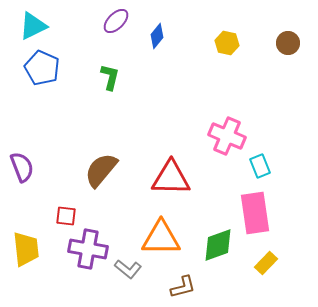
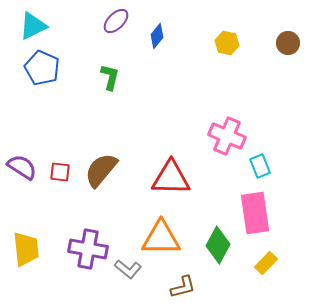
purple semicircle: rotated 36 degrees counterclockwise
red square: moved 6 px left, 44 px up
green diamond: rotated 42 degrees counterclockwise
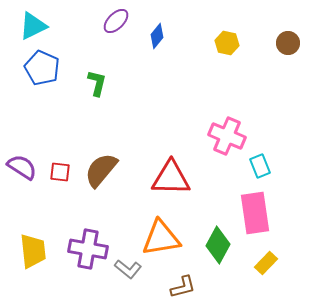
green L-shape: moved 13 px left, 6 px down
orange triangle: rotated 9 degrees counterclockwise
yellow trapezoid: moved 7 px right, 2 px down
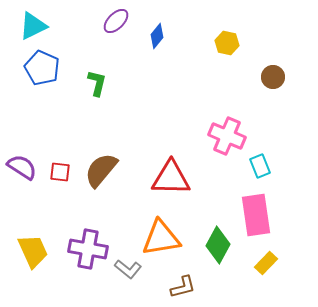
brown circle: moved 15 px left, 34 px down
pink rectangle: moved 1 px right, 2 px down
yellow trapezoid: rotated 18 degrees counterclockwise
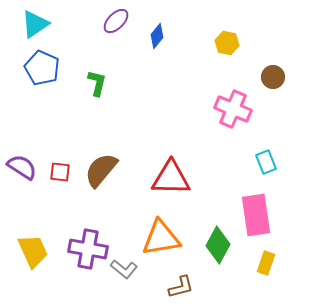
cyan triangle: moved 2 px right, 2 px up; rotated 8 degrees counterclockwise
pink cross: moved 6 px right, 27 px up
cyan rectangle: moved 6 px right, 4 px up
yellow rectangle: rotated 25 degrees counterclockwise
gray L-shape: moved 4 px left
brown L-shape: moved 2 px left
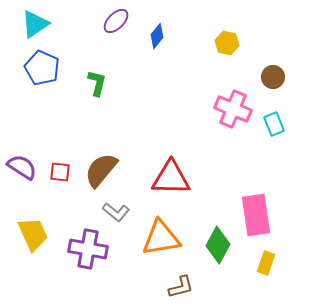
cyan rectangle: moved 8 px right, 38 px up
yellow trapezoid: moved 17 px up
gray L-shape: moved 8 px left, 57 px up
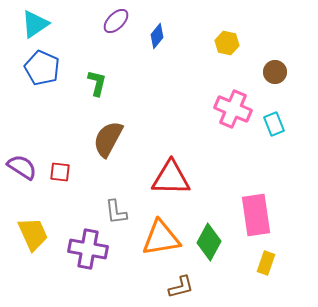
brown circle: moved 2 px right, 5 px up
brown semicircle: moved 7 px right, 31 px up; rotated 12 degrees counterclockwise
gray L-shape: rotated 44 degrees clockwise
green diamond: moved 9 px left, 3 px up
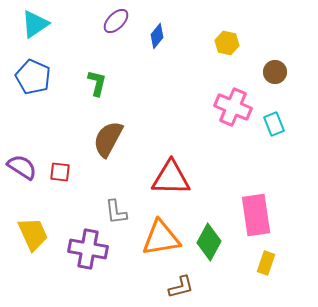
blue pentagon: moved 9 px left, 9 px down
pink cross: moved 2 px up
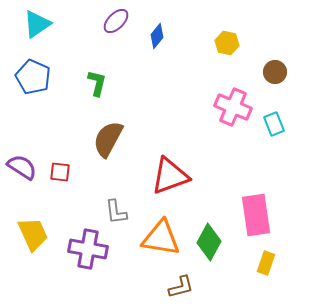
cyan triangle: moved 2 px right
red triangle: moved 1 px left, 2 px up; rotated 21 degrees counterclockwise
orange triangle: rotated 18 degrees clockwise
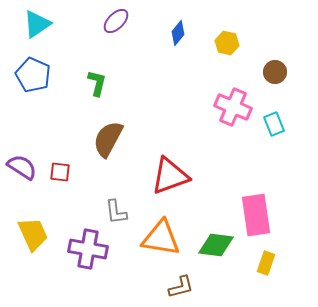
blue diamond: moved 21 px right, 3 px up
blue pentagon: moved 2 px up
green diamond: moved 7 px right, 3 px down; rotated 69 degrees clockwise
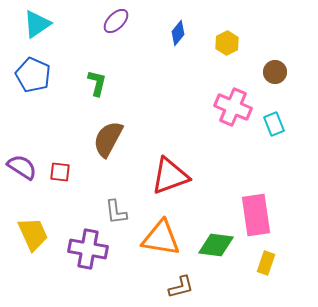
yellow hexagon: rotated 20 degrees clockwise
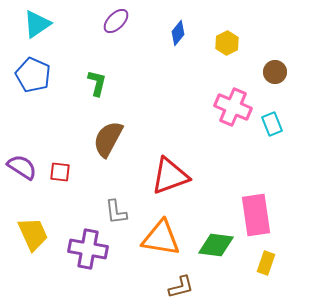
cyan rectangle: moved 2 px left
